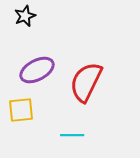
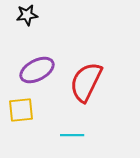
black star: moved 2 px right, 1 px up; rotated 15 degrees clockwise
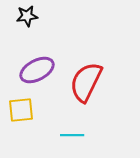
black star: moved 1 px down
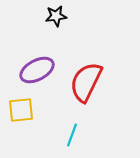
black star: moved 29 px right
cyan line: rotated 70 degrees counterclockwise
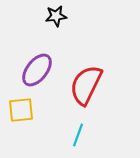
purple ellipse: rotated 24 degrees counterclockwise
red semicircle: moved 3 px down
cyan line: moved 6 px right
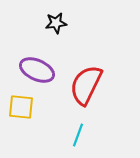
black star: moved 7 px down
purple ellipse: rotated 76 degrees clockwise
yellow square: moved 3 px up; rotated 12 degrees clockwise
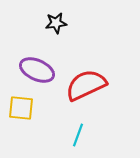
red semicircle: rotated 39 degrees clockwise
yellow square: moved 1 px down
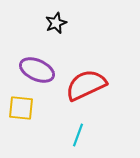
black star: rotated 15 degrees counterclockwise
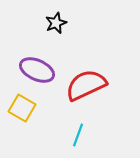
yellow square: moved 1 px right; rotated 24 degrees clockwise
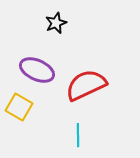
yellow square: moved 3 px left, 1 px up
cyan line: rotated 20 degrees counterclockwise
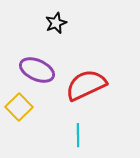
yellow square: rotated 16 degrees clockwise
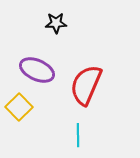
black star: rotated 20 degrees clockwise
red semicircle: rotated 42 degrees counterclockwise
